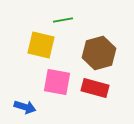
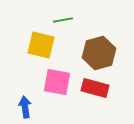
blue arrow: rotated 115 degrees counterclockwise
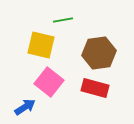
brown hexagon: rotated 8 degrees clockwise
pink square: moved 8 px left; rotated 28 degrees clockwise
blue arrow: rotated 65 degrees clockwise
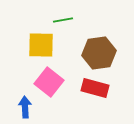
yellow square: rotated 12 degrees counterclockwise
blue arrow: rotated 60 degrees counterclockwise
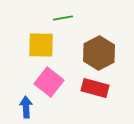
green line: moved 2 px up
brown hexagon: rotated 20 degrees counterclockwise
blue arrow: moved 1 px right
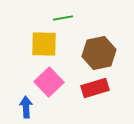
yellow square: moved 3 px right, 1 px up
brown hexagon: rotated 16 degrees clockwise
pink square: rotated 8 degrees clockwise
red rectangle: rotated 32 degrees counterclockwise
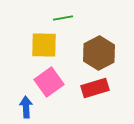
yellow square: moved 1 px down
brown hexagon: rotated 16 degrees counterclockwise
pink square: rotated 8 degrees clockwise
